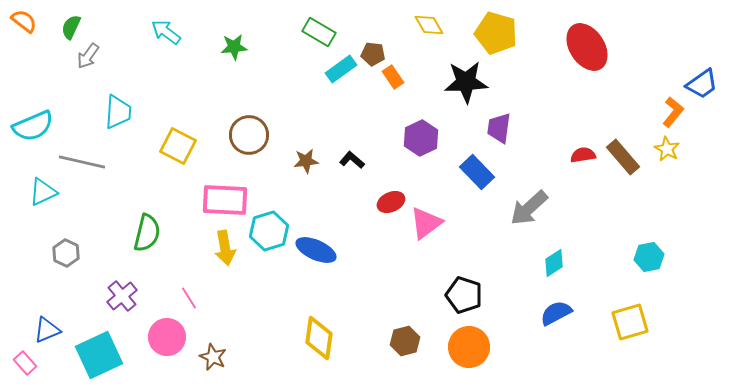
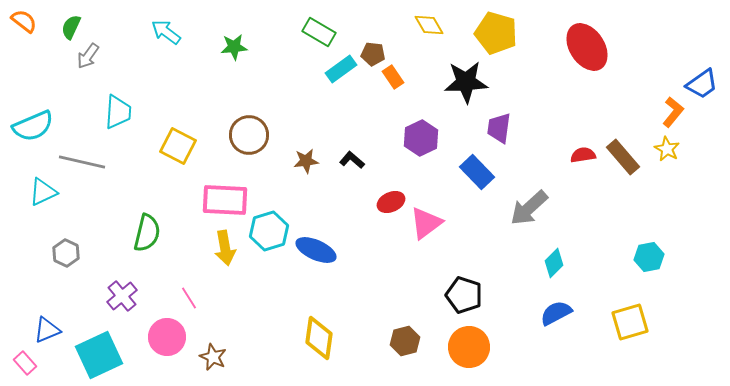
cyan diamond at (554, 263): rotated 12 degrees counterclockwise
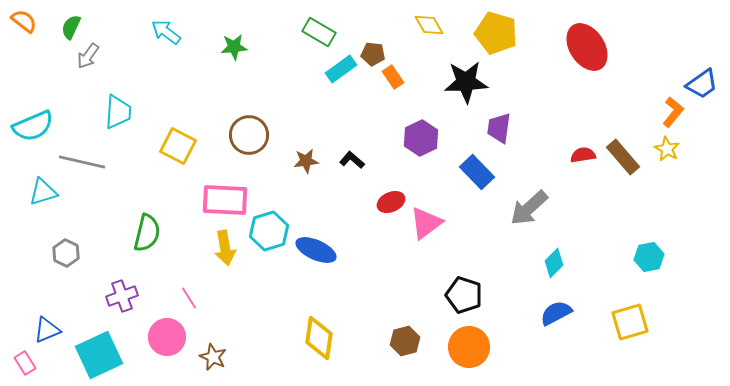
cyan triangle at (43, 192): rotated 8 degrees clockwise
purple cross at (122, 296): rotated 20 degrees clockwise
pink rectangle at (25, 363): rotated 10 degrees clockwise
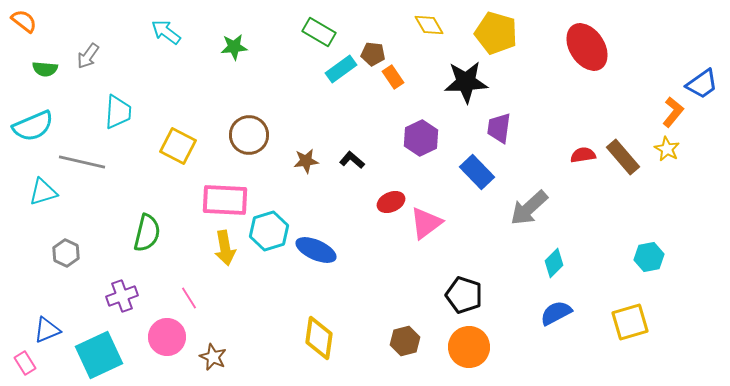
green semicircle at (71, 27): moved 26 px left, 42 px down; rotated 110 degrees counterclockwise
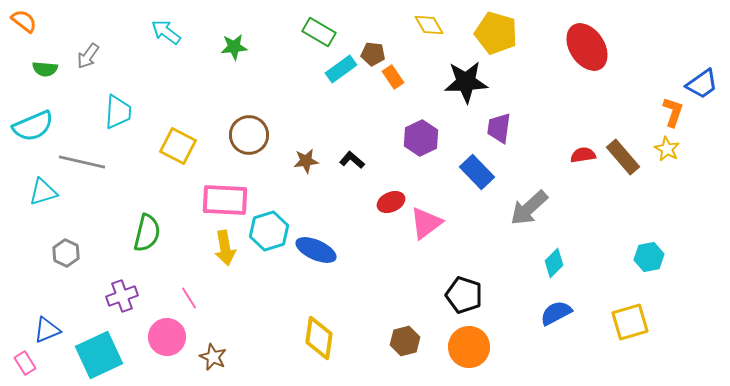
orange L-shape at (673, 112): rotated 20 degrees counterclockwise
